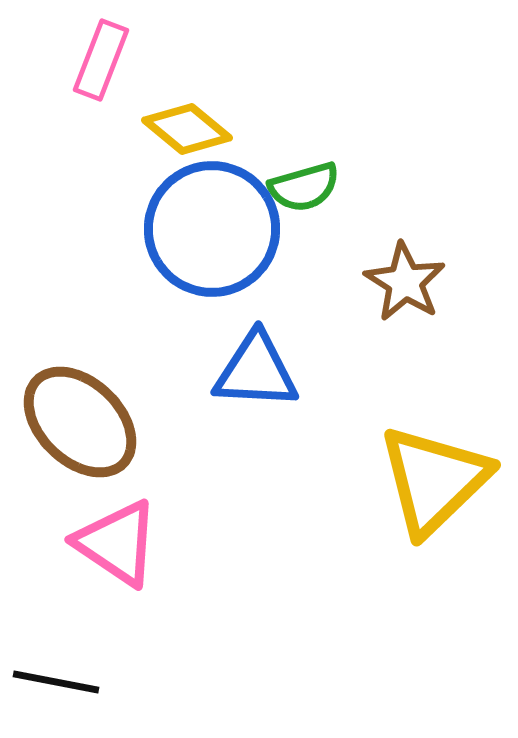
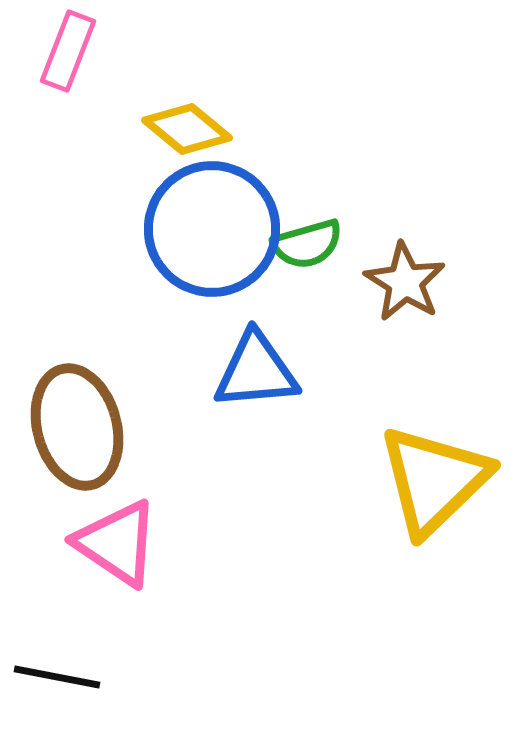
pink rectangle: moved 33 px left, 9 px up
green semicircle: moved 3 px right, 57 px down
blue triangle: rotated 8 degrees counterclockwise
brown ellipse: moved 3 px left, 5 px down; rotated 31 degrees clockwise
black line: moved 1 px right, 5 px up
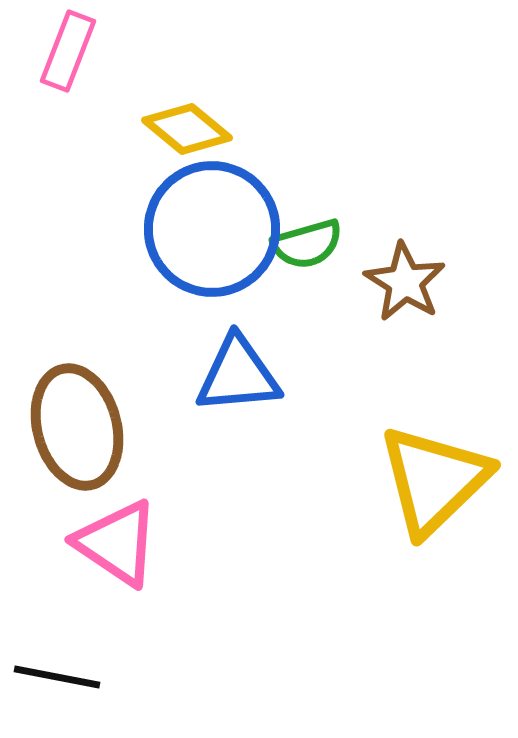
blue triangle: moved 18 px left, 4 px down
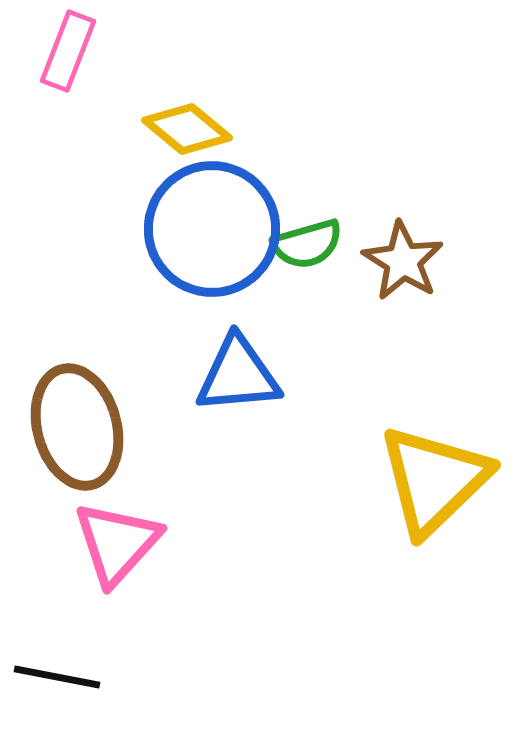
brown star: moved 2 px left, 21 px up
pink triangle: rotated 38 degrees clockwise
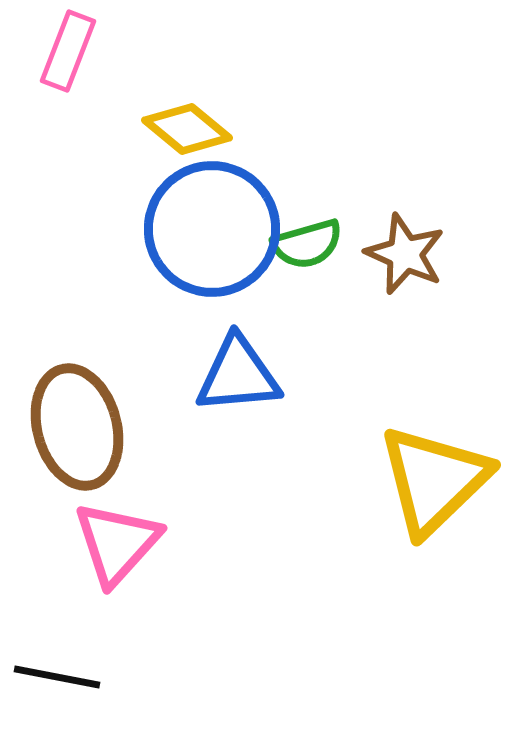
brown star: moved 2 px right, 7 px up; rotated 8 degrees counterclockwise
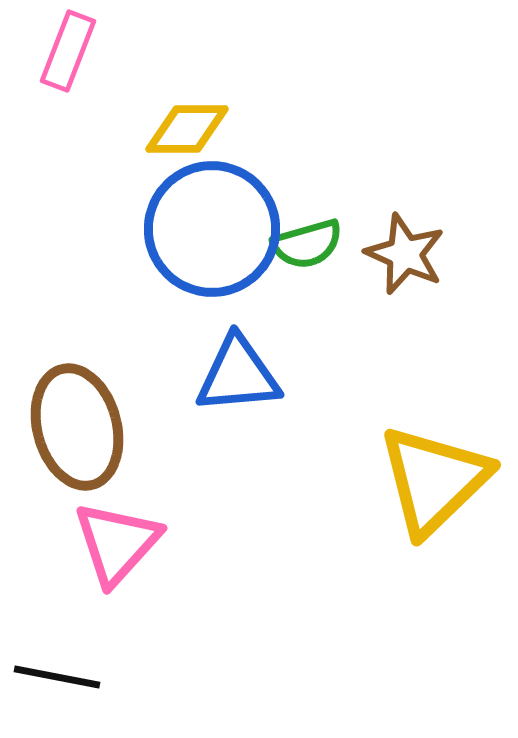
yellow diamond: rotated 40 degrees counterclockwise
